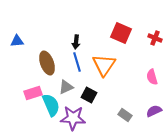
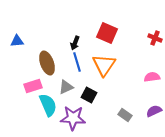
red square: moved 14 px left
black arrow: moved 1 px left, 1 px down; rotated 16 degrees clockwise
pink semicircle: rotated 98 degrees clockwise
pink rectangle: moved 7 px up
cyan semicircle: moved 3 px left
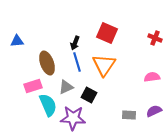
gray rectangle: moved 4 px right; rotated 32 degrees counterclockwise
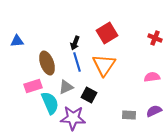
red square: rotated 35 degrees clockwise
cyan semicircle: moved 2 px right, 2 px up
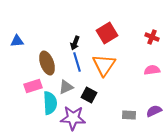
red cross: moved 3 px left, 1 px up
pink semicircle: moved 7 px up
cyan semicircle: rotated 20 degrees clockwise
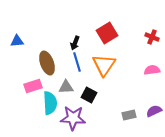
gray triangle: rotated 21 degrees clockwise
gray rectangle: rotated 16 degrees counterclockwise
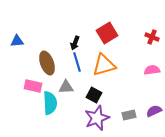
orange triangle: rotated 40 degrees clockwise
pink rectangle: rotated 30 degrees clockwise
black square: moved 5 px right
purple star: moved 24 px right; rotated 25 degrees counterclockwise
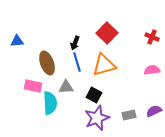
red square: rotated 15 degrees counterclockwise
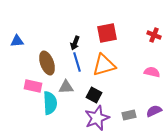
red square: rotated 35 degrees clockwise
red cross: moved 2 px right, 2 px up
pink semicircle: moved 2 px down; rotated 21 degrees clockwise
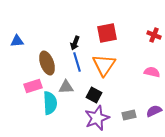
orange triangle: rotated 40 degrees counterclockwise
pink rectangle: rotated 30 degrees counterclockwise
